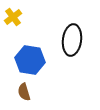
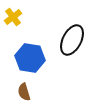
black ellipse: rotated 20 degrees clockwise
blue hexagon: moved 2 px up
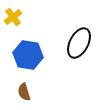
black ellipse: moved 7 px right, 3 px down
blue hexagon: moved 2 px left, 3 px up
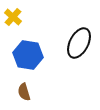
yellow cross: rotated 12 degrees counterclockwise
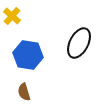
yellow cross: moved 1 px left, 1 px up
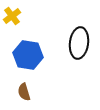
yellow cross: rotated 12 degrees clockwise
black ellipse: rotated 20 degrees counterclockwise
